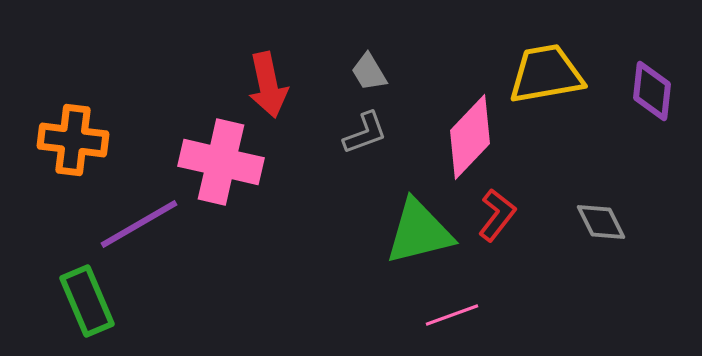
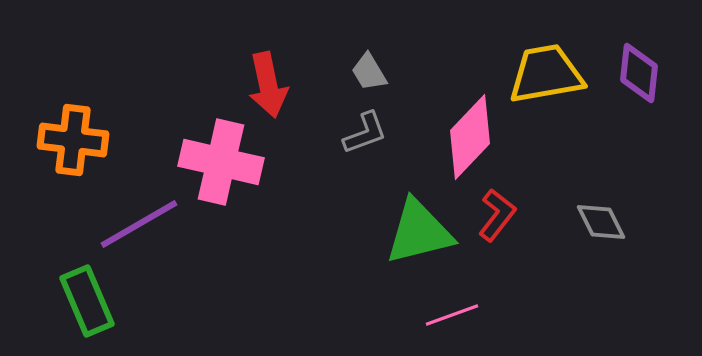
purple diamond: moved 13 px left, 18 px up
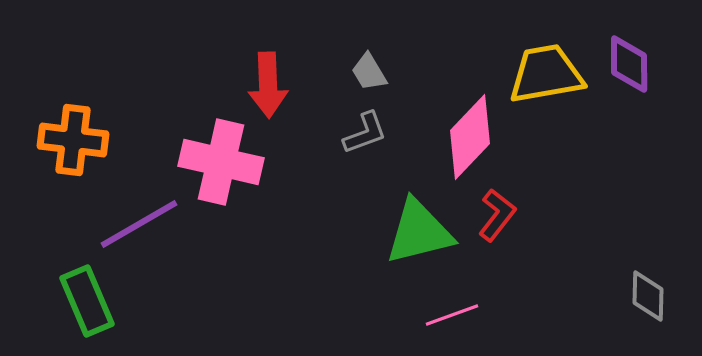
purple diamond: moved 10 px left, 9 px up; rotated 6 degrees counterclockwise
red arrow: rotated 10 degrees clockwise
gray diamond: moved 47 px right, 74 px down; rotated 28 degrees clockwise
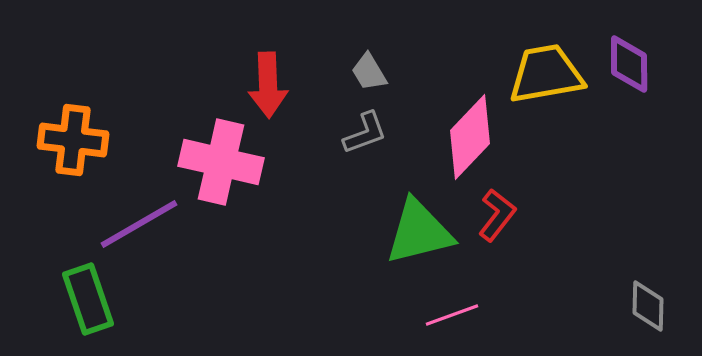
gray diamond: moved 10 px down
green rectangle: moved 1 px right, 2 px up; rotated 4 degrees clockwise
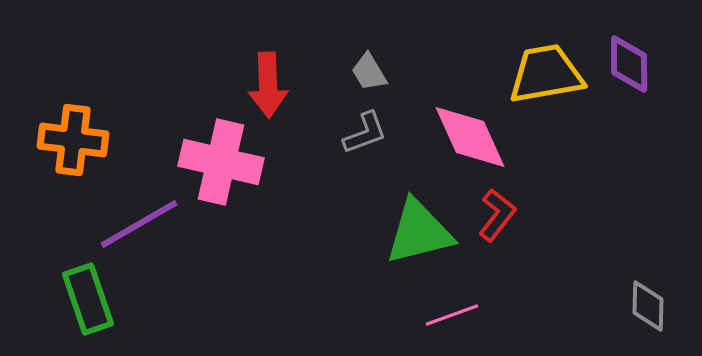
pink diamond: rotated 68 degrees counterclockwise
